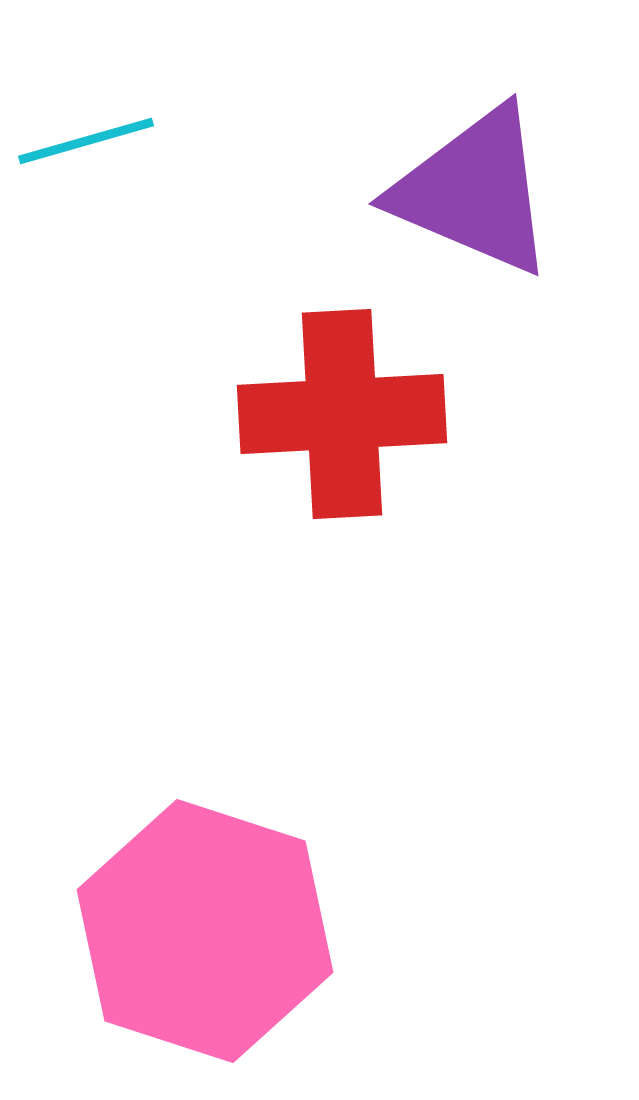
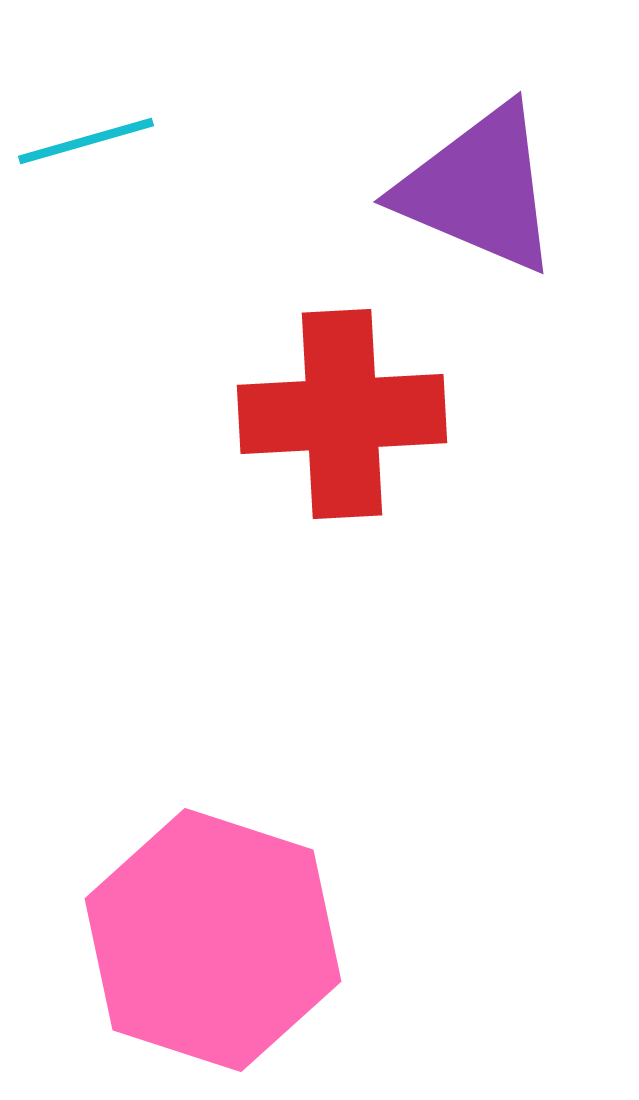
purple triangle: moved 5 px right, 2 px up
pink hexagon: moved 8 px right, 9 px down
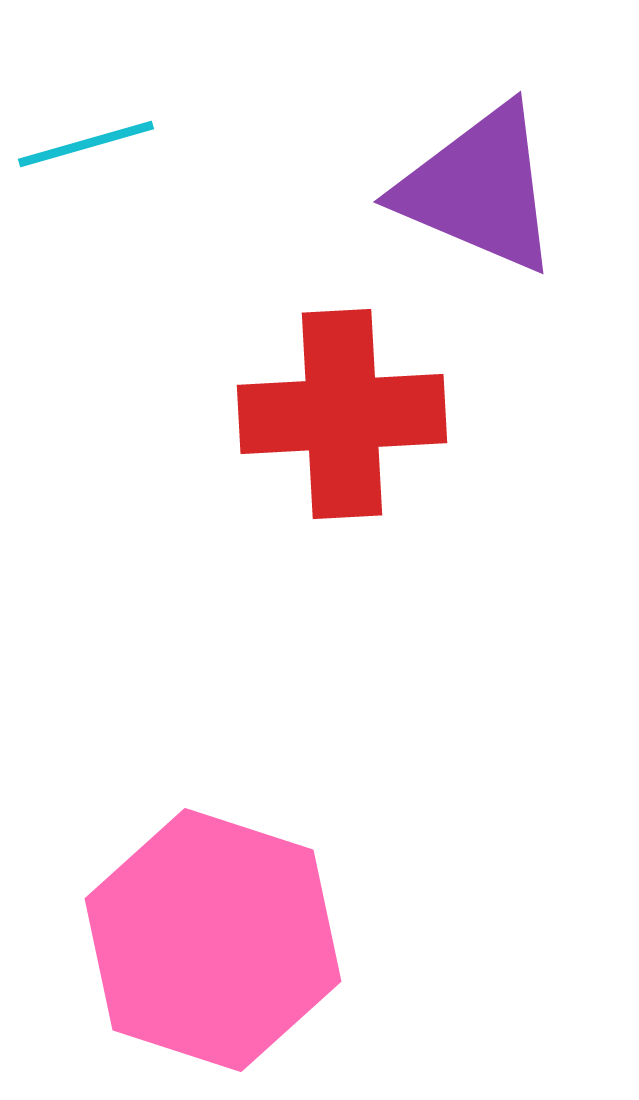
cyan line: moved 3 px down
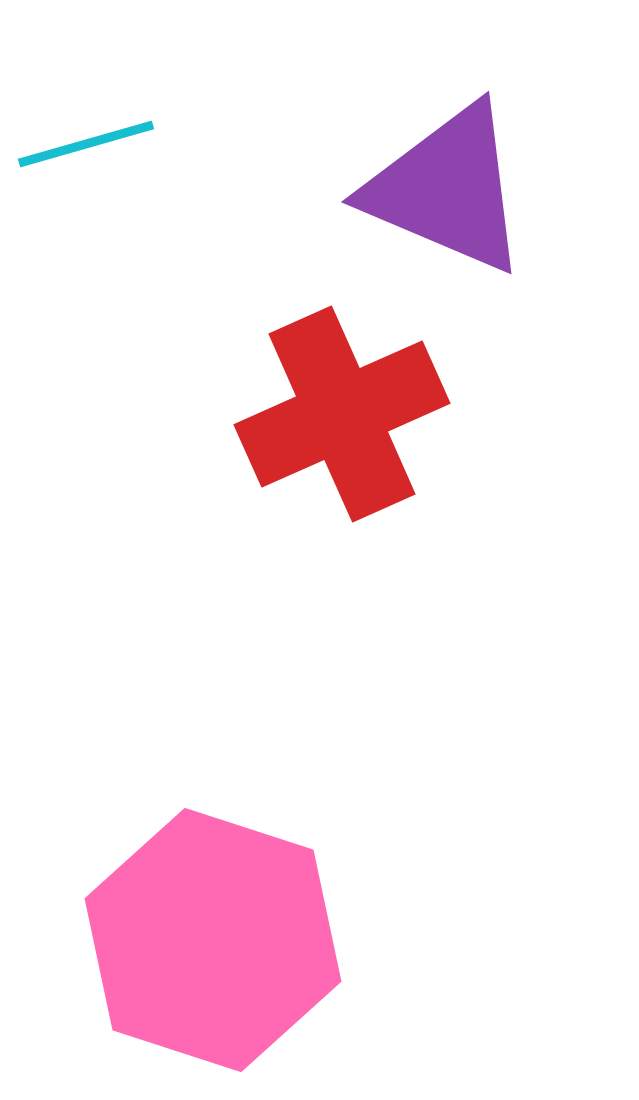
purple triangle: moved 32 px left
red cross: rotated 21 degrees counterclockwise
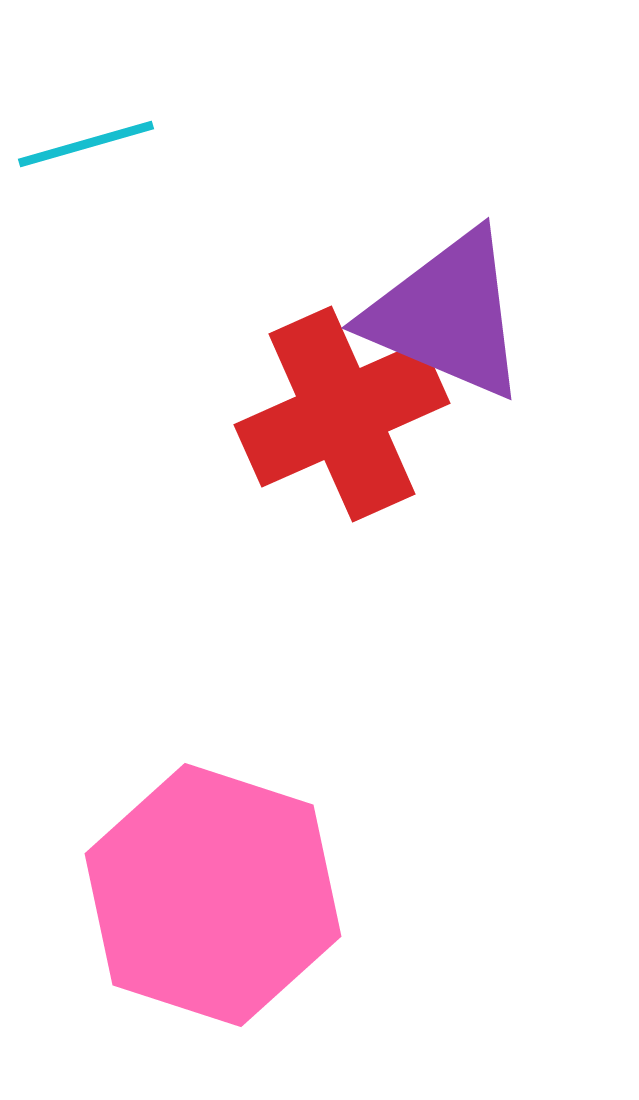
purple triangle: moved 126 px down
pink hexagon: moved 45 px up
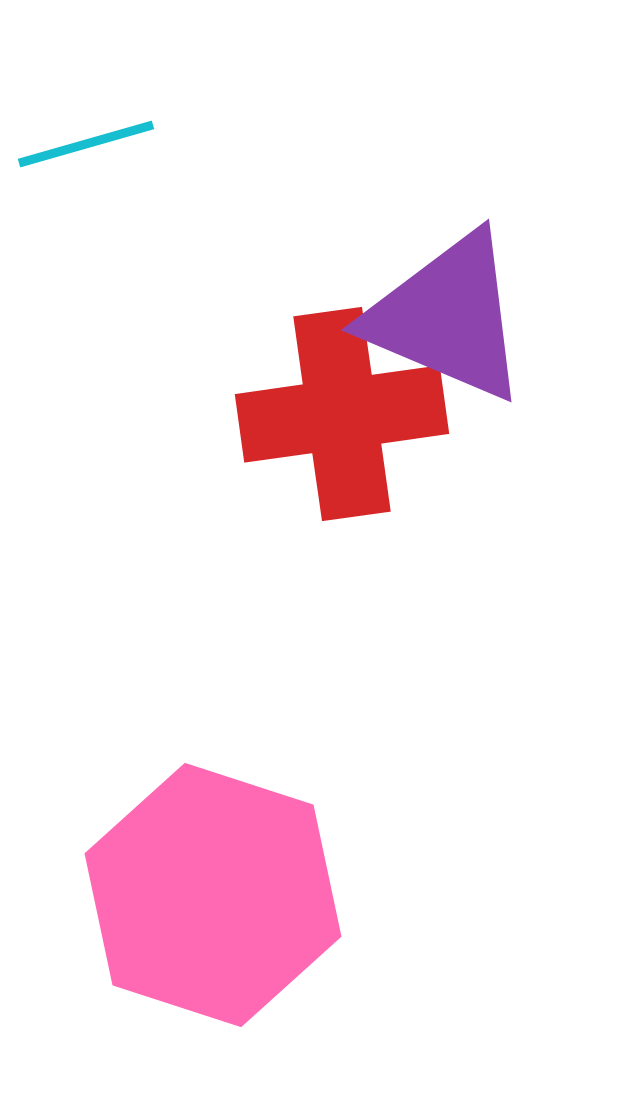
purple triangle: moved 2 px down
red cross: rotated 16 degrees clockwise
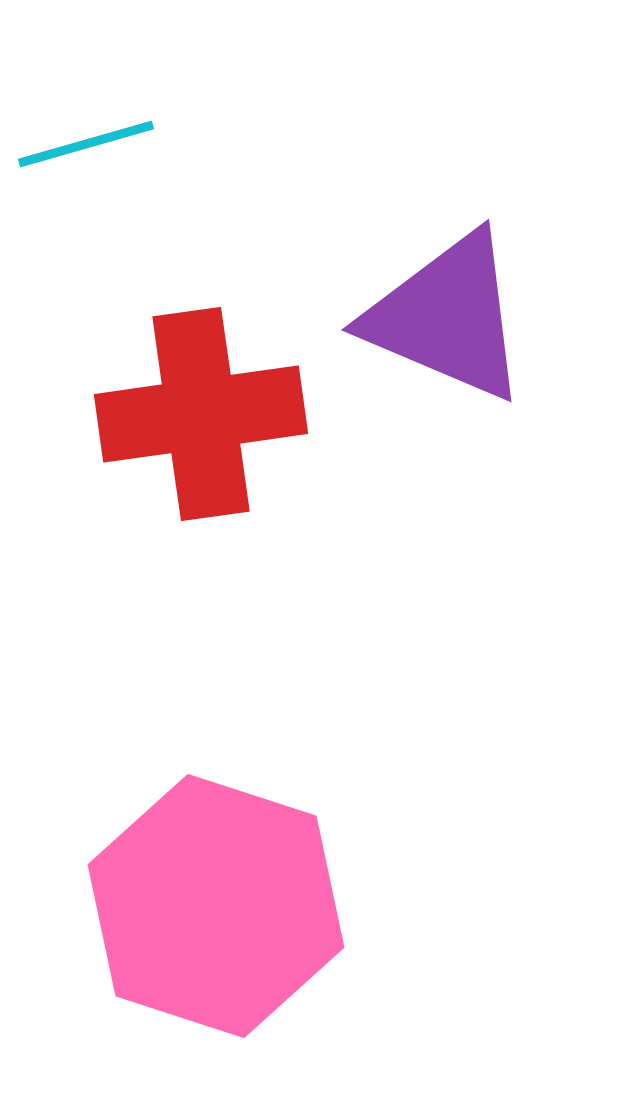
red cross: moved 141 px left
pink hexagon: moved 3 px right, 11 px down
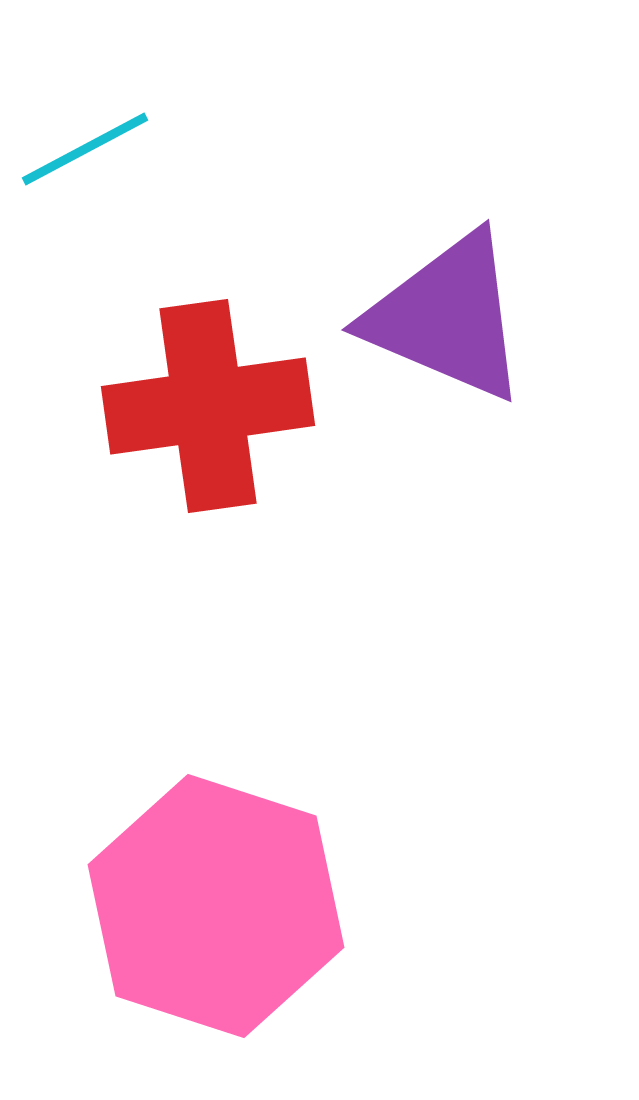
cyan line: moved 1 px left, 5 px down; rotated 12 degrees counterclockwise
red cross: moved 7 px right, 8 px up
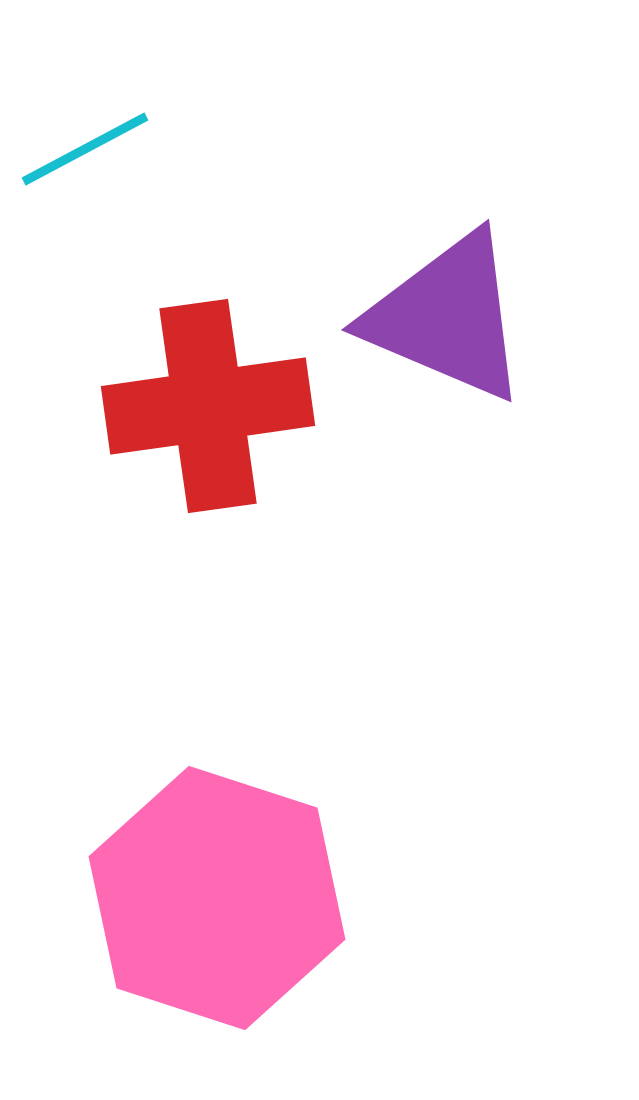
pink hexagon: moved 1 px right, 8 px up
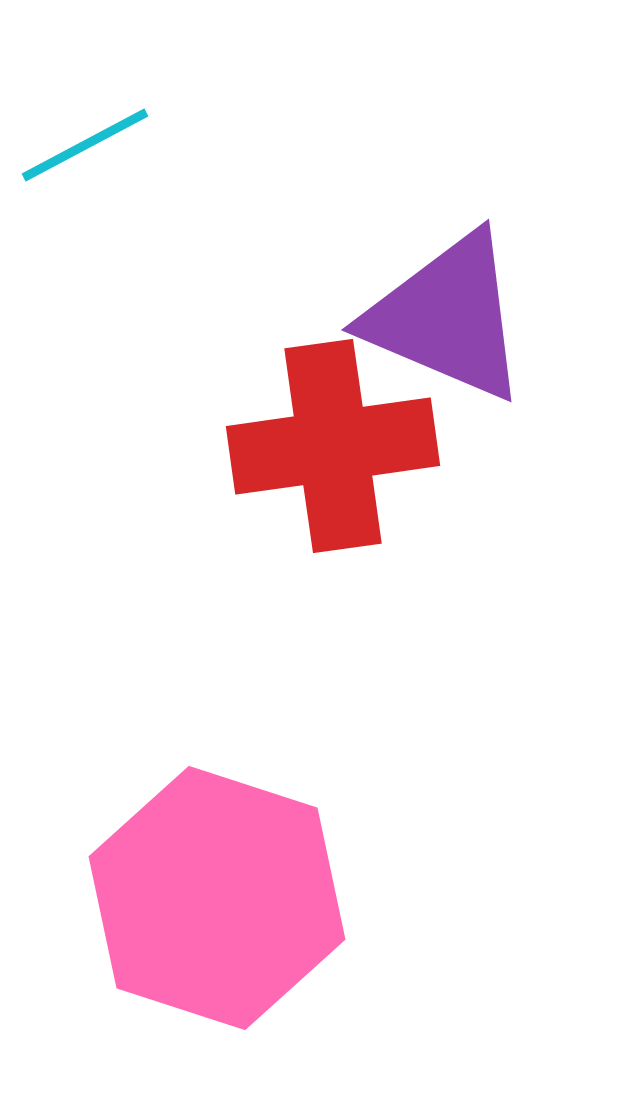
cyan line: moved 4 px up
red cross: moved 125 px right, 40 px down
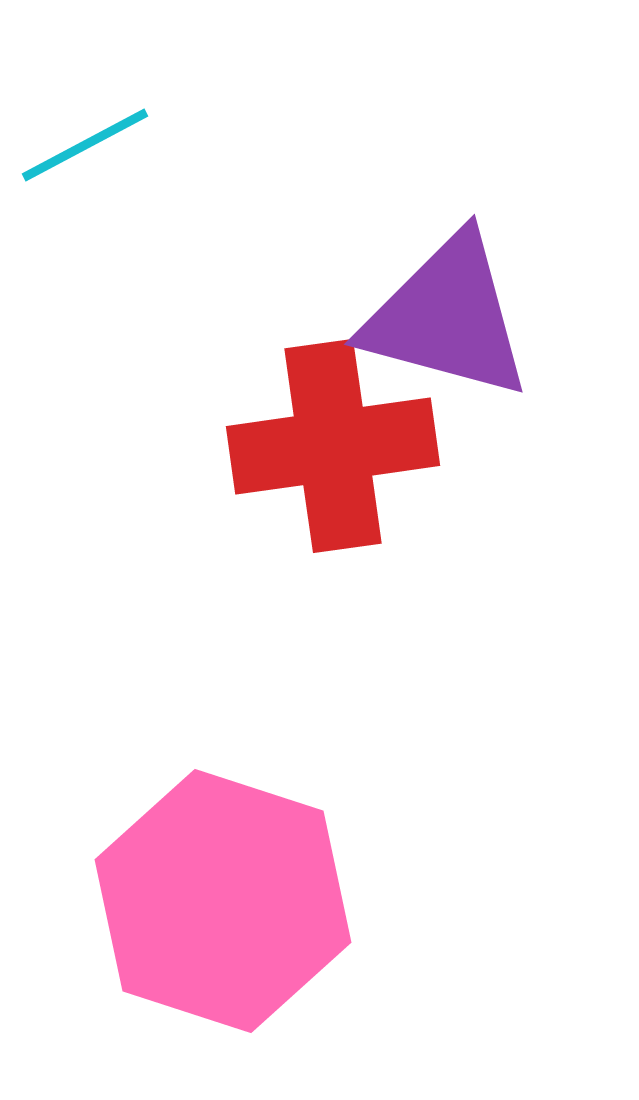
purple triangle: rotated 8 degrees counterclockwise
pink hexagon: moved 6 px right, 3 px down
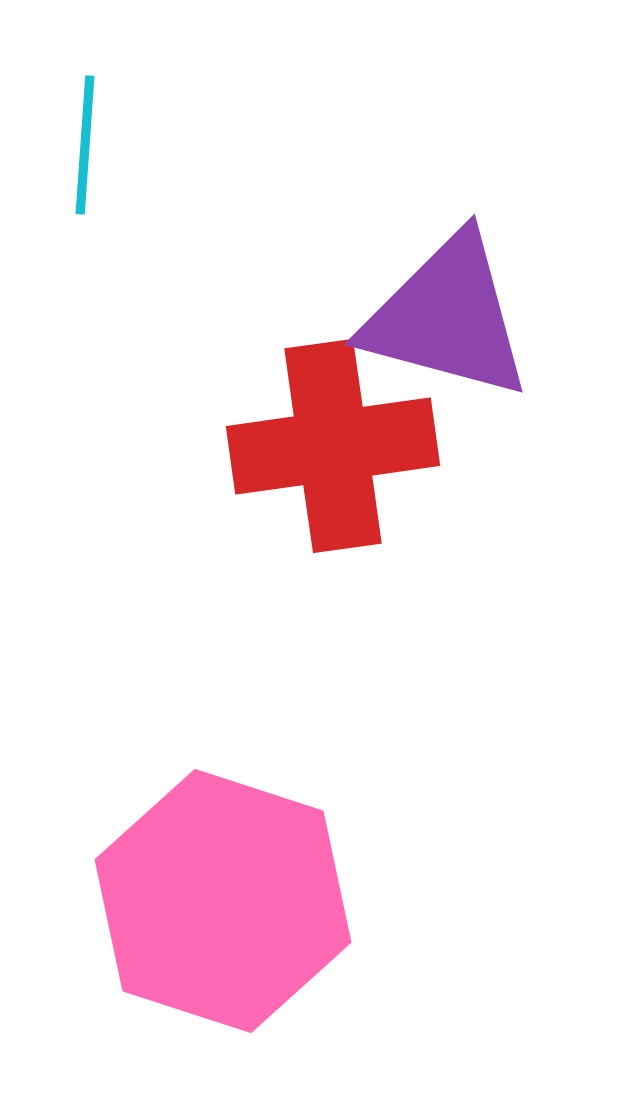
cyan line: rotated 58 degrees counterclockwise
